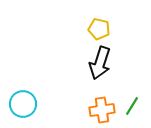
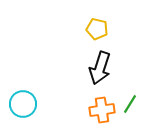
yellow pentagon: moved 2 px left
black arrow: moved 5 px down
green line: moved 2 px left, 2 px up
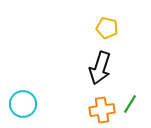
yellow pentagon: moved 10 px right, 1 px up
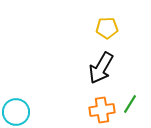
yellow pentagon: rotated 15 degrees counterclockwise
black arrow: moved 1 px right; rotated 12 degrees clockwise
cyan circle: moved 7 px left, 8 px down
